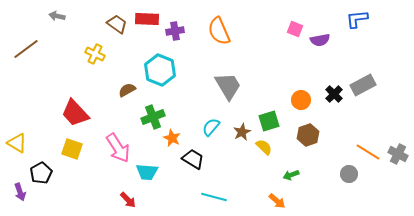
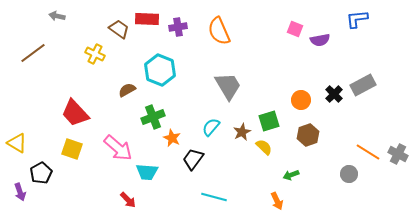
brown trapezoid: moved 2 px right, 5 px down
purple cross: moved 3 px right, 4 px up
brown line: moved 7 px right, 4 px down
pink arrow: rotated 16 degrees counterclockwise
black trapezoid: rotated 85 degrees counterclockwise
orange arrow: rotated 24 degrees clockwise
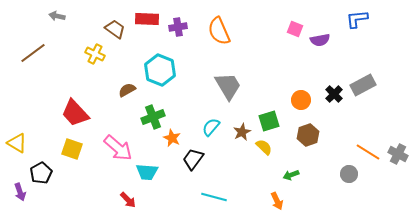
brown trapezoid: moved 4 px left
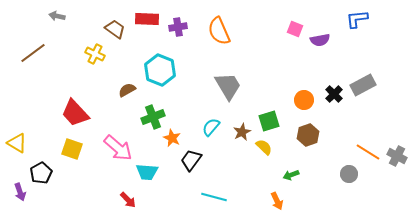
orange circle: moved 3 px right
gray cross: moved 1 px left, 2 px down
black trapezoid: moved 2 px left, 1 px down
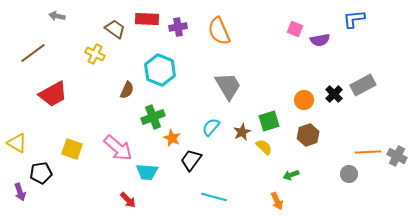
blue L-shape: moved 3 px left
brown semicircle: rotated 144 degrees clockwise
red trapezoid: moved 22 px left, 19 px up; rotated 76 degrees counterclockwise
orange line: rotated 35 degrees counterclockwise
black pentagon: rotated 20 degrees clockwise
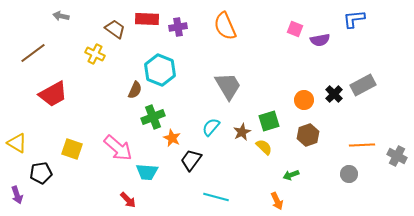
gray arrow: moved 4 px right
orange semicircle: moved 6 px right, 5 px up
brown semicircle: moved 8 px right
orange line: moved 6 px left, 7 px up
purple arrow: moved 3 px left, 3 px down
cyan line: moved 2 px right
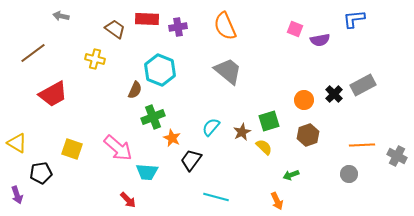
yellow cross: moved 5 px down; rotated 12 degrees counterclockwise
gray trapezoid: moved 15 px up; rotated 20 degrees counterclockwise
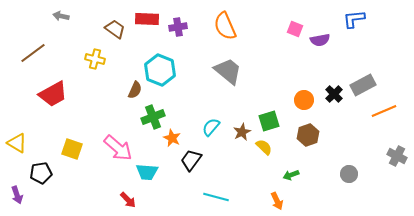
orange line: moved 22 px right, 34 px up; rotated 20 degrees counterclockwise
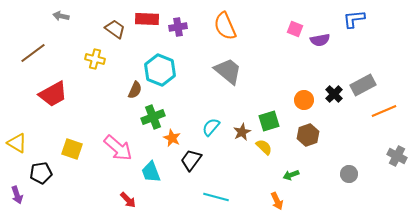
cyan trapezoid: moved 4 px right; rotated 65 degrees clockwise
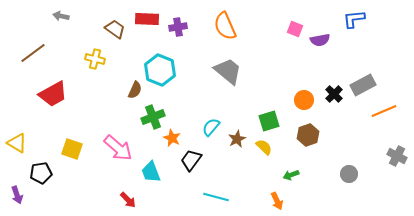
brown star: moved 5 px left, 7 px down
